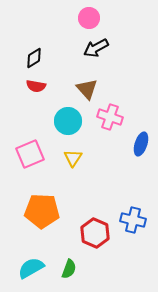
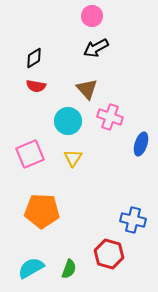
pink circle: moved 3 px right, 2 px up
red hexagon: moved 14 px right, 21 px down; rotated 8 degrees counterclockwise
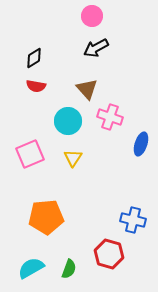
orange pentagon: moved 4 px right, 6 px down; rotated 8 degrees counterclockwise
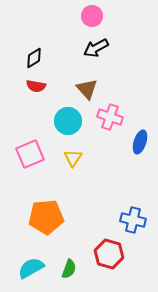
blue ellipse: moved 1 px left, 2 px up
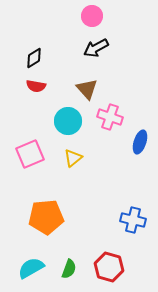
yellow triangle: rotated 18 degrees clockwise
red hexagon: moved 13 px down
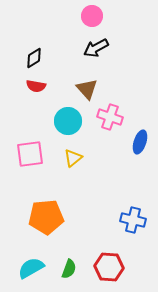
pink square: rotated 16 degrees clockwise
red hexagon: rotated 12 degrees counterclockwise
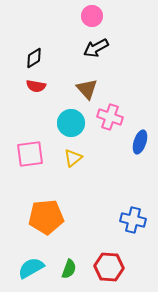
cyan circle: moved 3 px right, 2 px down
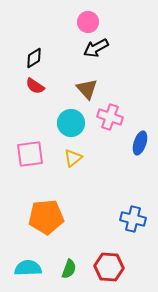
pink circle: moved 4 px left, 6 px down
red semicircle: moved 1 px left; rotated 24 degrees clockwise
blue ellipse: moved 1 px down
blue cross: moved 1 px up
cyan semicircle: moved 3 px left; rotated 28 degrees clockwise
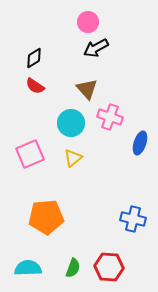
pink square: rotated 16 degrees counterclockwise
green semicircle: moved 4 px right, 1 px up
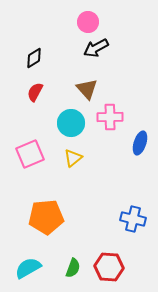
red semicircle: moved 6 px down; rotated 84 degrees clockwise
pink cross: rotated 20 degrees counterclockwise
cyan semicircle: rotated 28 degrees counterclockwise
